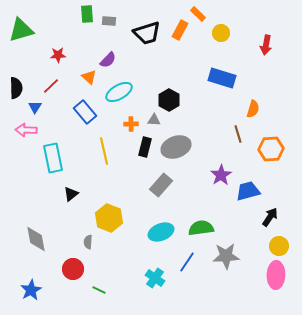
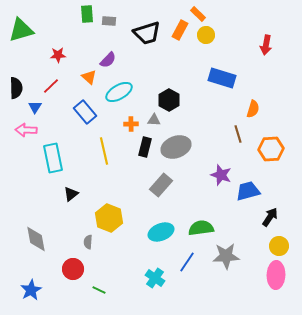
yellow circle at (221, 33): moved 15 px left, 2 px down
purple star at (221, 175): rotated 20 degrees counterclockwise
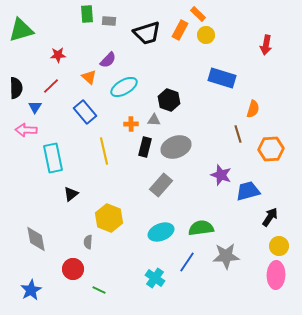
cyan ellipse at (119, 92): moved 5 px right, 5 px up
black hexagon at (169, 100): rotated 10 degrees counterclockwise
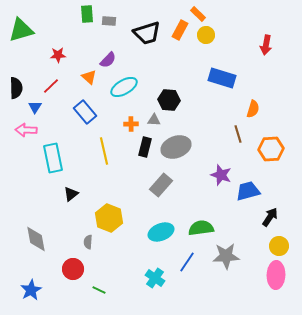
black hexagon at (169, 100): rotated 15 degrees counterclockwise
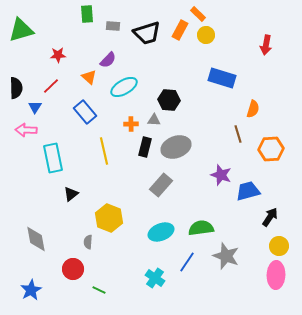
gray rectangle at (109, 21): moved 4 px right, 5 px down
gray star at (226, 256): rotated 24 degrees clockwise
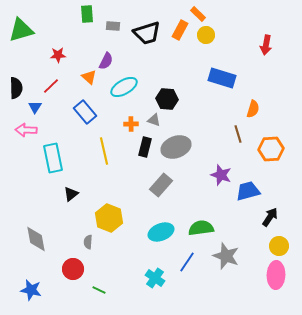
purple semicircle at (108, 60): moved 2 px left, 1 px down; rotated 18 degrees counterclockwise
black hexagon at (169, 100): moved 2 px left, 1 px up
gray triangle at (154, 120): rotated 16 degrees clockwise
blue star at (31, 290): rotated 30 degrees counterclockwise
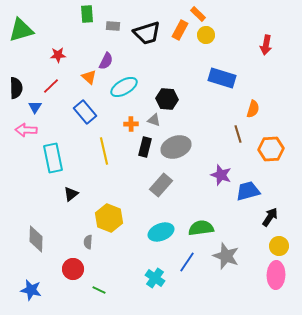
gray diamond at (36, 239): rotated 12 degrees clockwise
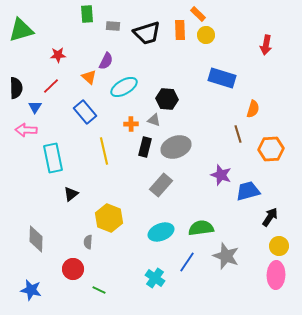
orange rectangle at (180, 30): rotated 30 degrees counterclockwise
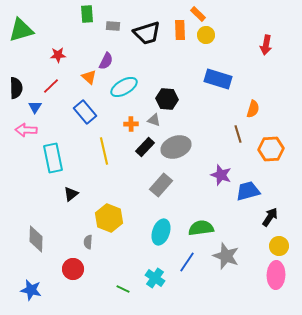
blue rectangle at (222, 78): moved 4 px left, 1 px down
black rectangle at (145, 147): rotated 30 degrees clockwise
cyan ellipse at (161, 232): rotated 50 degrees counterclockwise
green line at (99, 290): moved 24 px right, 1 px up
